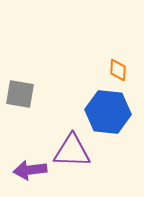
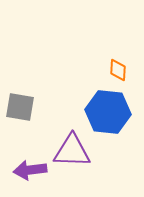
gray square: moved 13 px down
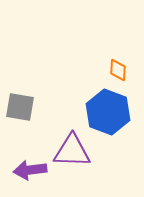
blue hexagon: rotated 15 degrees clockwise
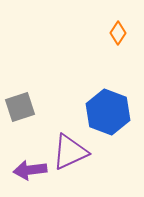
orange diamond: moved 37 px up; rotated 30 degrees clockwise
gray square: rotated 28 degrees counterclockwise
purple triangle: moved 2 px left, 1 px down; rotated 27 degrees counterclockwise
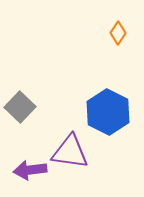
gray square: rotated 28 degrees counterclockwise
blue hexagon: rotated 6 degrees clockwise
purple triangle: rotated 33 degrees clockwise
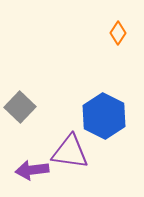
blue hexagon: moved 4 px left, 4 px down
purple arrow: moved 2 px right
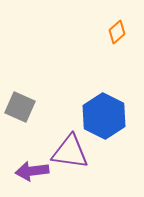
orange diamond: moved 1 px left, 1 px up; rotated 15 degrees clockwise
gray square: rotated 20 degrees counterclockwise
purple arrow: moved 1 px down
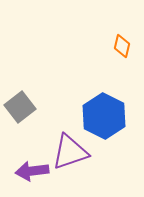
orange diamond: moved 5 px right, 14 px down; rotated 35 degrees counterclockwise
gray square: rotated 28 degrees clockwise
purple triangle: rotated 27 degrees counterclockwise
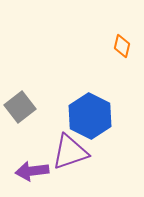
blue hexagon: moved 14 px left
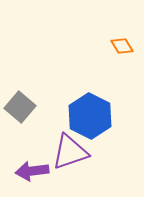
orange diamond: rotated 45 degrees counterclockwise
gray square: rotated 12 degrees counterclockwise
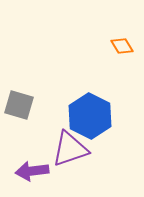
gray square: moved 1 px left, 2 px up; rotated 24 degrees counterclockwise
purple triangle: moved 3 px up
